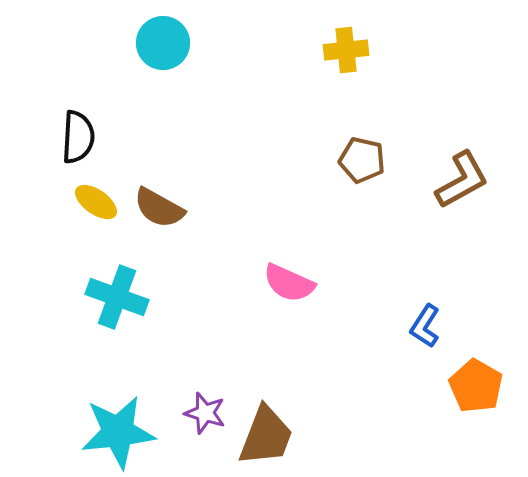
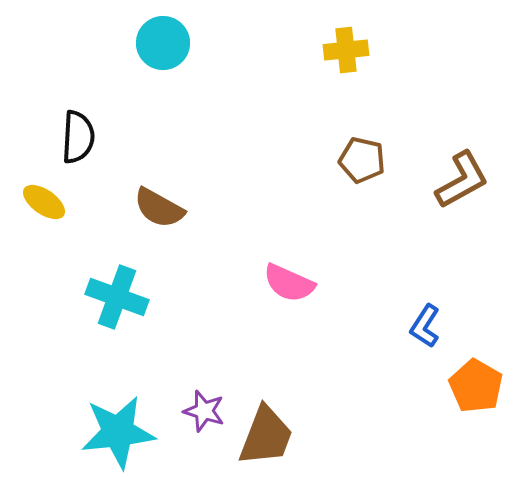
yellow ellipse: moved 52 px left
purple star: moved 1 px left, 2 px up
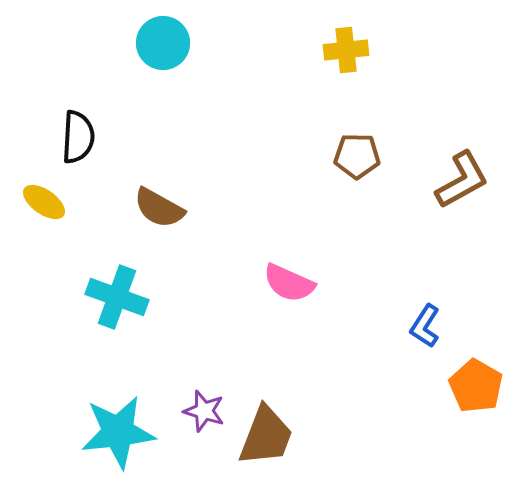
brown pentagon: moved 5 px left, 4 px up; rotated 12 degrees counterclockwise
